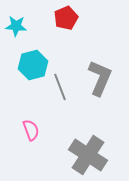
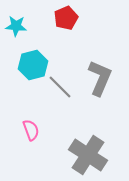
gray line: rotated 24 degrees counterclockwise
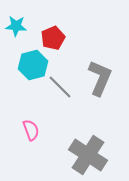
red pentagon: moved 13 px left, 20 px down
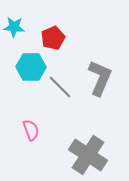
cyan star: moved 2 px left, 1 px down
cyan hexagon: moved 2 px left, 2 px down; rotated 16 degrees clockwise
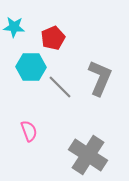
pink semicircle: moved 2 px left, 1 px down
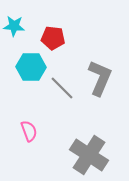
cyan star: moved 1 px up
red pentagon: rotated 30 degrees clockwise
gray line: moved 2 px right, 1 px down
gray cross: moved 1 px right
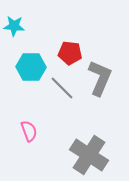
red pentagon: moved 17 px right, 15 px down
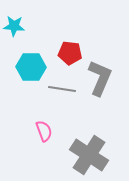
gray line: moved 1 px down; rotated 36 degrees counterclockwise
pink semicircle: moved 15 px right
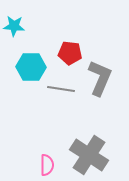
gray line: moved 1 px left
pink semicircle: moved 3 px right, 34 px down; rotated 20 degrees clockwise
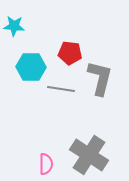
gray L-shape: rotated 9 degrees counterclockwise
pink semicircle: moved 1 px left, 1 px up
